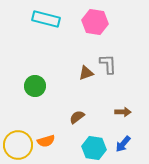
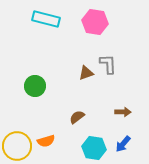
yellow circle: moved 1 px left, 1 px down
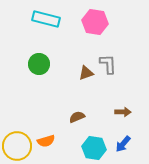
green circle: moved 4 px right, 22 px up
brown semicircle: rotated 14 degrees clockwise
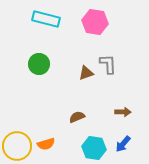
orange semicircle: moved 3 px down
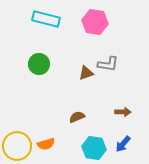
gray L-shape: rotated 100 degrees clockwise
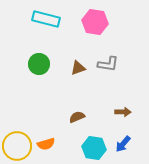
brown triangle: moved 8 px left, 5 px up
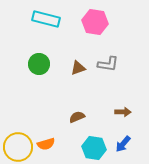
yellow circle: moved 1 px right, 1 px down
